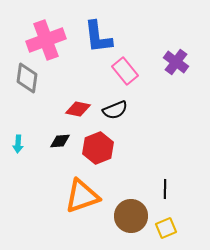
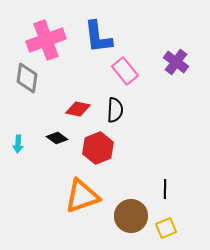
black semicircle: rotated 65 degrees counterclockwise
black diamond: moved 3 px left, 3 px up; rotated 40 degrees clockwise
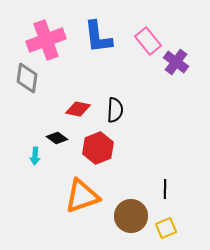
pink rectangle: moved 23 px right, 30 px up
cyan arrow: moved 17 px right, 12 px down
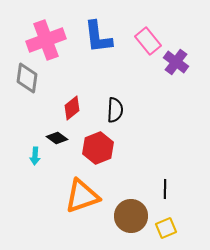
red diamond: moved 6 px left, 1 px up; rotated 50 degrees counterclockwise
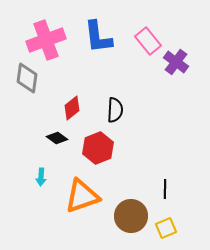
cyan arrow: moved 6 px right, 21 px down
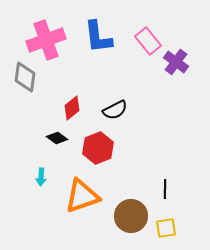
gray diamond: moved 2 px left, 1 px up
black semicircle: rotated 60 degrees clockwise
yellow square: rotated 15 degrees clockwise
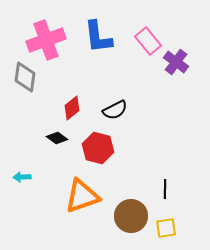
red hexagon: rotated 24 degrees counterclockwise
cyan arrow: moved 19 px left; rotated 84 degrees clockwise
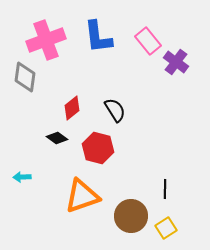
black semicircle: rotated 95 degrees counterclockwise
yellow square: rotated 25 degrees counterclockwise
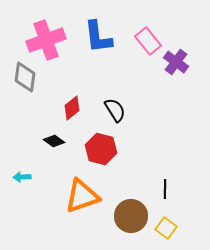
black diamond: moved 3 px left, 3 px down
red hexagon: moved 3 px right, 1 px down
yellow square: rotated 20 degrees counterclockwise
